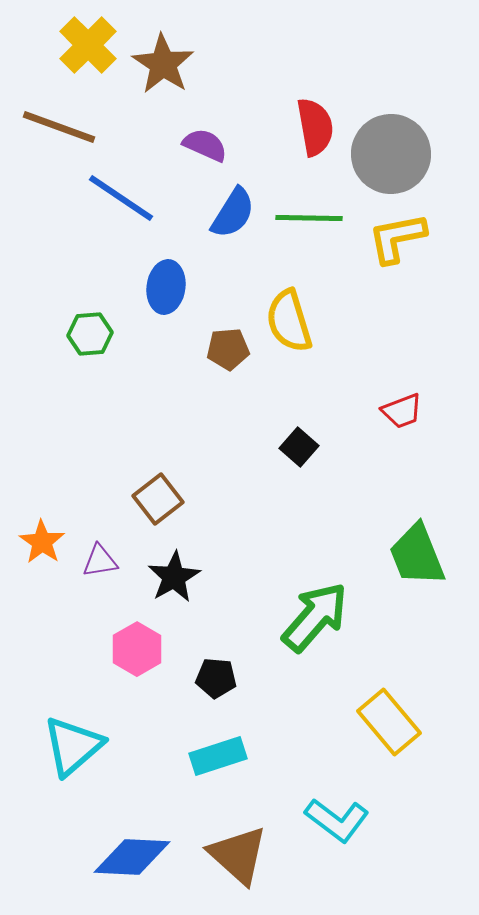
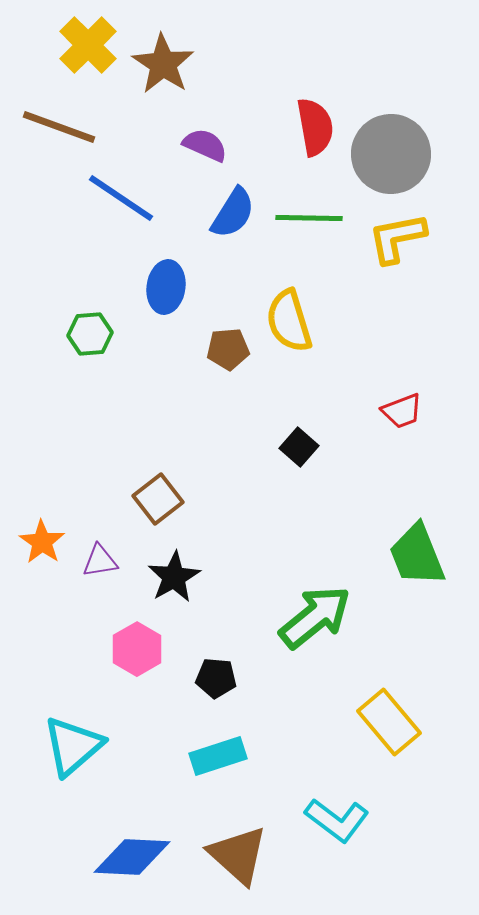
green arrow: rotated 10 degrees clockwise
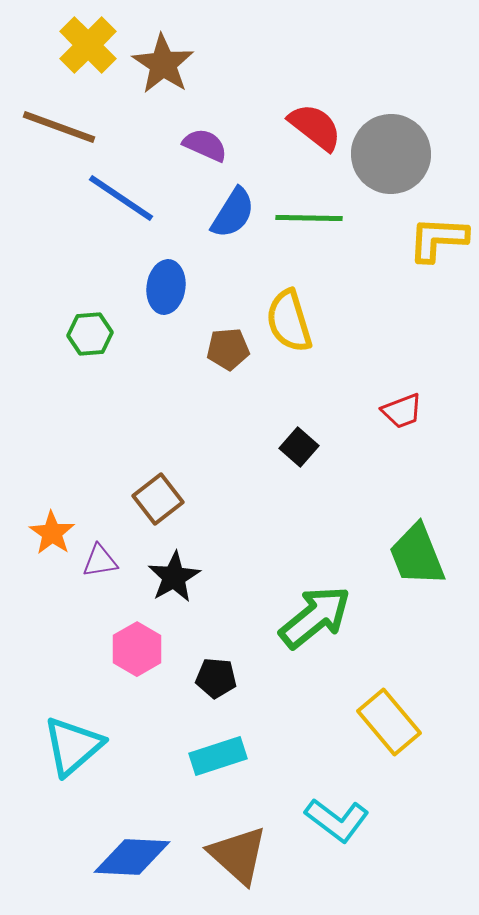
red semicircle: rotated 42 degrees counterclockwise
yellow L-shape: moved 41 px right, 1 px down; rotated 14 degrees clockwise
orange star: moved 10 px right, 9 px up
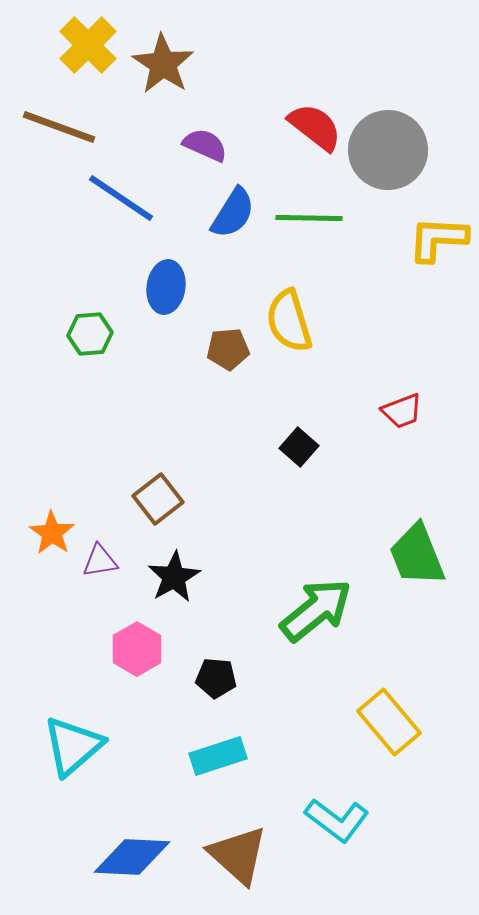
gray circle: moved 3 px left, 4 px up
green arrow: moved 1 px right, 7 px up
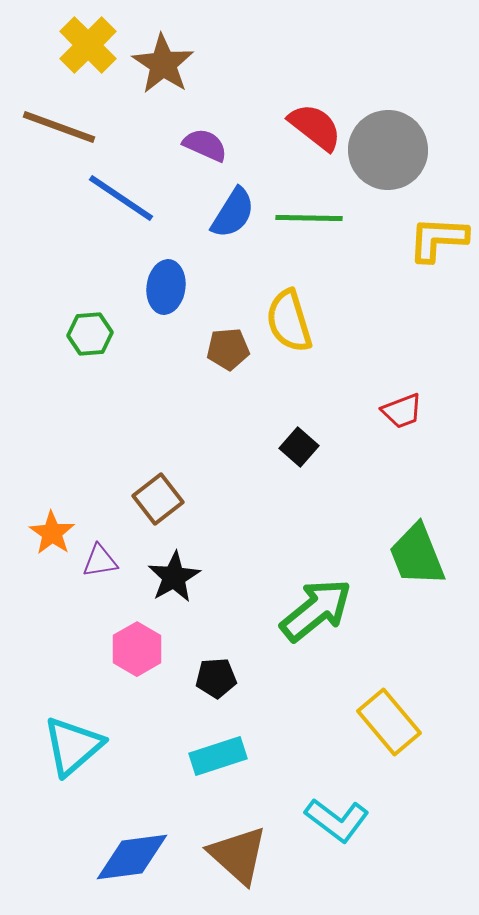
black pentagon: rotated 9 degrees counterclockwise
blue diamond: rotated 10 degrees counterclockwise
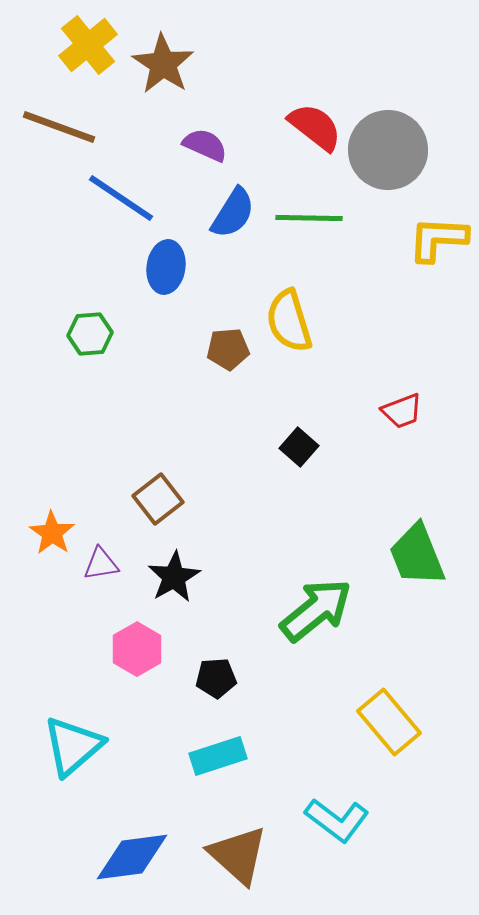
yellow cross: rotated 6 degrees clockwise
blue ellipse: moved 20 px up
purple triangle: moved 1 px right, 3 px down
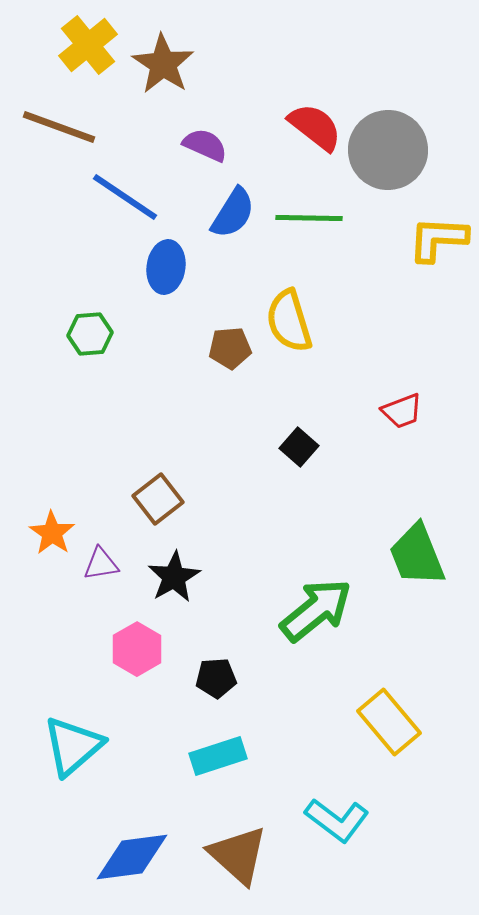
blue line: moved 4 px right, 1 px up
brown pentagon: moved 2 px right, 1 px up
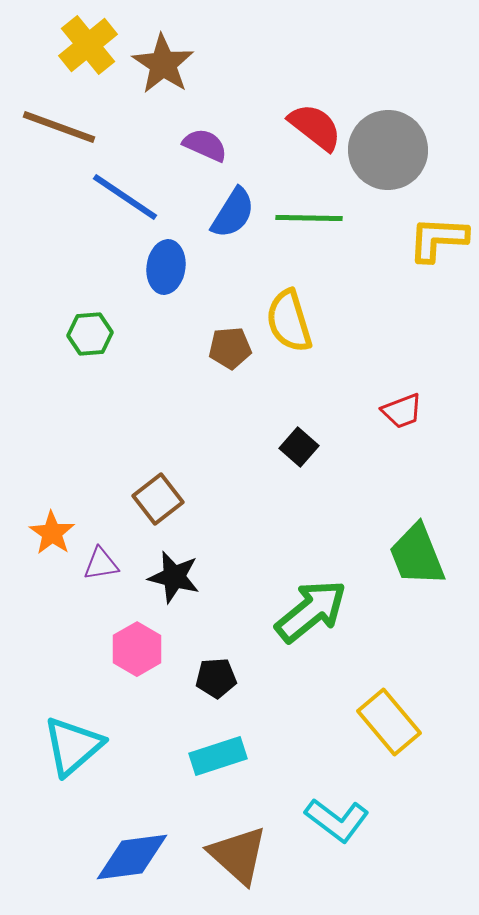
black star: rotated 28 degrees counterclockwise
green arrow: moved 5 px left, 1 px down
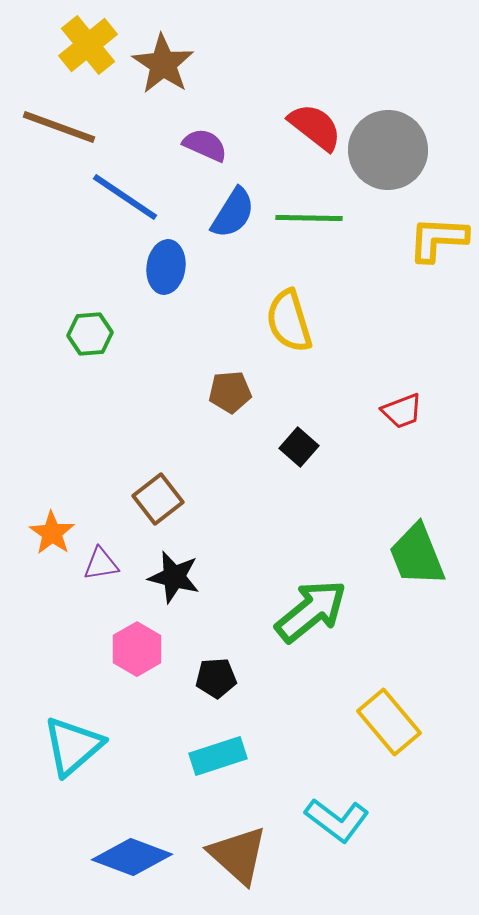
brown pentagon: moved 44 px down
blue diamond: rotated 28 degrees clockwise
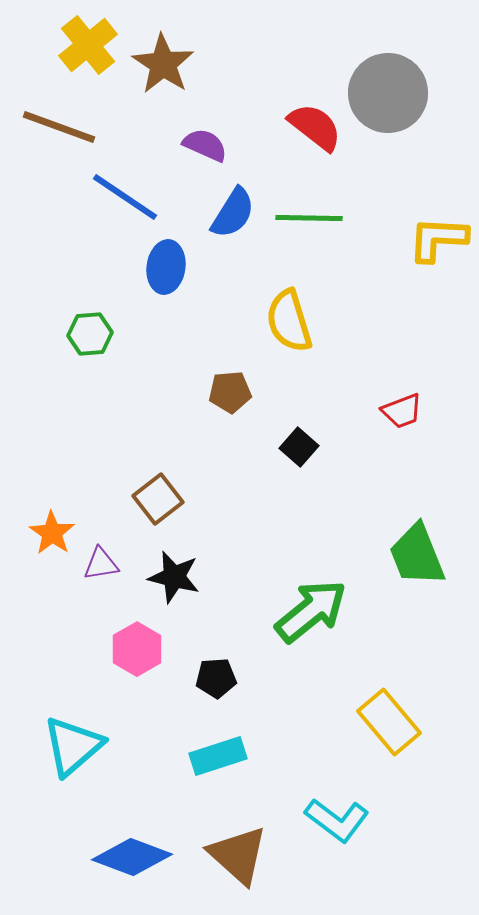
gray circle: moved 57 px up
